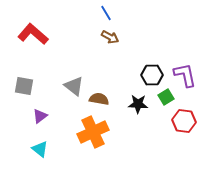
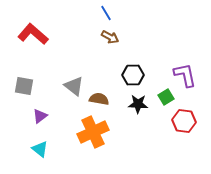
black hexagon: moved 19 px left
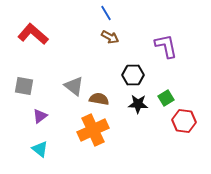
purple L-shape: moved 19 px left, 29 px up
green square: moved 1 px down
orange cross: moved 2 px up
